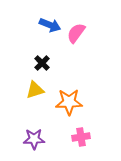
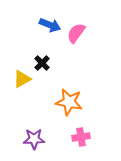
yellow triangle: moved 13 px left, 11 px up; rotated 12 degrees counterclockwise
orange star: rotated 12 degrees clockwise
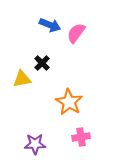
yellow triangle: rotated 18 degrees clockwise
orange star: rotated 20 degrees clockwise
purple star: moved 1 px right, 5 px down
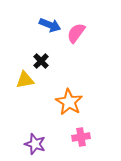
black cross: moved 1 px left, 2 px up
yellow triangle: moved 3 px right, 1 px down
purple star: rotated 20 degrees clockwise
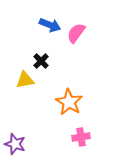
purple star: moved 20 px left
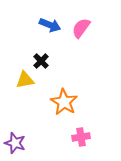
pink semicircle: moved 5 px right, 5 px up
orange star: moved 5 px left
purple star: moved 1 px up
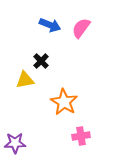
pink cross: moved 1 px up
purple star: rotated 20 degrees counterclockwise
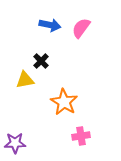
blue arrow: rotated 10 degrees counterclockwise
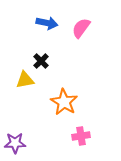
blue arrow: moved 3 px left, 2 px up
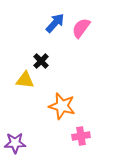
blue arrow: moved 8 px right; rotated 60 degrees counterclockwise
yellow triangle: rotated 18 degrees clockwise
orange star: moved 2 px left, 4 px down; rotated 16 degrees counterclockwise
